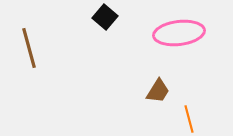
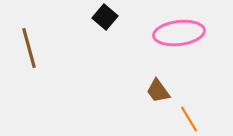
brown trapezoid: rotated 112 degrees clockwise
orange line: rotated 16 degrees counterclockwise
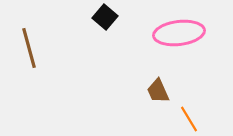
brown trapezoid: rotated 12 degrees clockwise
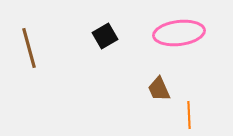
black square: moved 19 px down; rotated 20 degrees clockwise
brown trapezoid: moved 1 px right, 2 px up
orange line: moved 4 px up; rotated 28 degrees clockwise
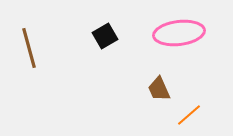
orange line: rotated 52 degrees clockwise
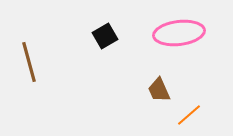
brown line: moved 14 px down
brown trapezoid: moved 1 px down
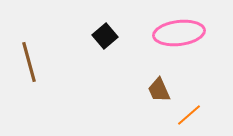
black square: rotated 10 degrees counterclockwise
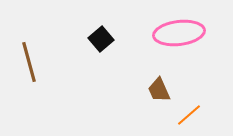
black square: moved 4 px left, 3 px down
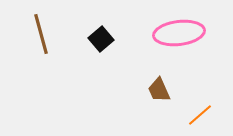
brown line: moved 12 px right, 28 px up
orange line: moved 11 px right
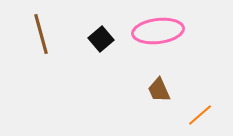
pink ellipse: moved 21 px left, 2 px up
